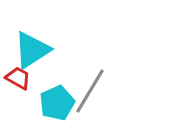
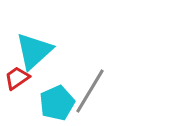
cyan triangle: moved 2 px right, 1 px down; rotated 9 degrees counterclockwise
red trapezoid: moved 1 px left; rotated 64 degrees counterclockwise
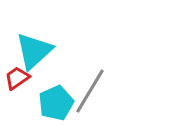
cyan pentagon: moved 1 px left
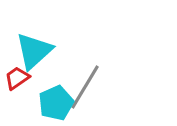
gray line: moved 5 px left, 4 px up
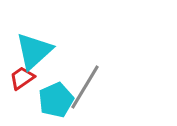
red trapezoid: moved 5 px right
cyan pentagon: moved 3 px up
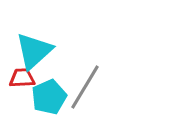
red trapezoid: rotated 32 degrees clockwise
cyan pentagon: moved 7 px left, 3 px up
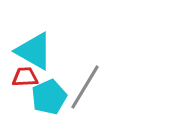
cyan triangle: rotated 48 degrees counterclockwise
red trapezoid: moved 3 px right, 1 px up
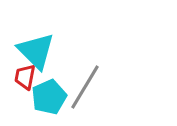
cyan triangle: moved 2 px right; rotated 15 degrees clockwise
red trapezoid: rotated 76 degrees counterclockwise
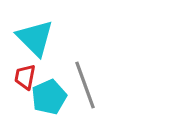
cyan triangle: moved 1 px left, 13 px up
gray line: moved 2 px up; rotated 51 degrees counterclockwise
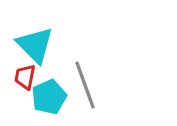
cyan triangle: moved 7 px down
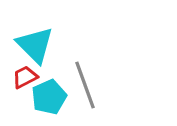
red trapezoid: rotated 52 degrees clockwise
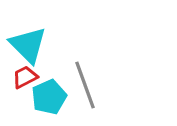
cyan triangle: moved 7 px left
